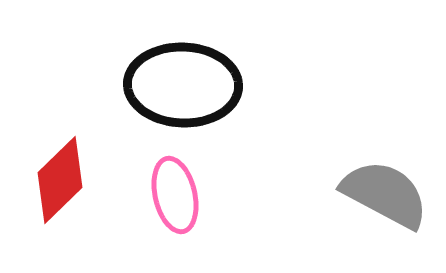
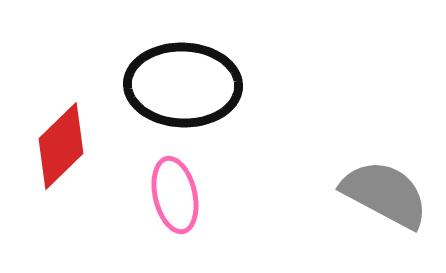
red diamond: moved 1 px right, 34 px up
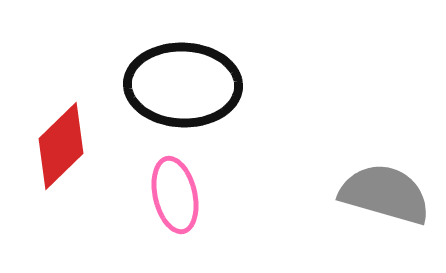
gray semicircle: rotated 12 degrees counterclockwise
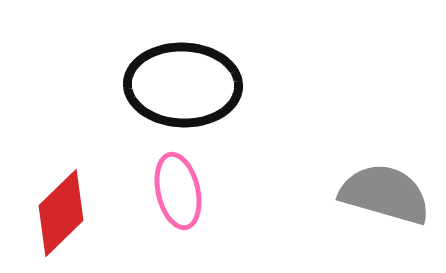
red diamond: moved 67 px down
pink ellipse: moved 3 px right, 4 px up
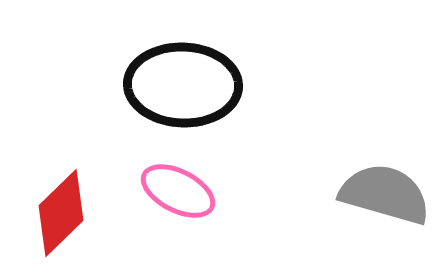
pink ellipse: rotated 50 degrees counterclockwise
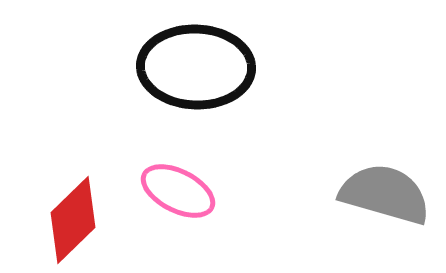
black ellipse: moved 13 px right, 18 px up
red diamond: moved 12 px right, 7 px down
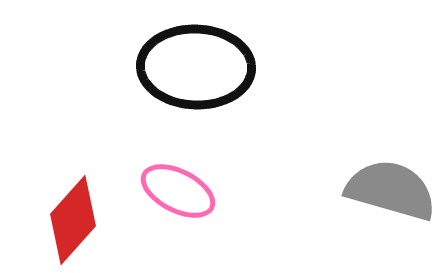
gray semicircle: moved 6 px right, 4 px up
red diamond: rotated 4 degrees counterclockwise
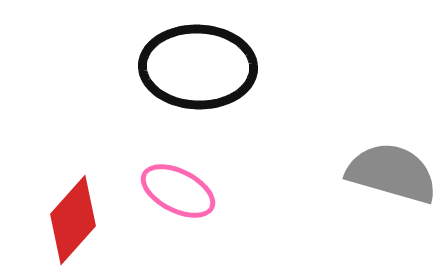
black ellipse: moved 2 px right
gray semicircle: moved 1 px right, 17 px up
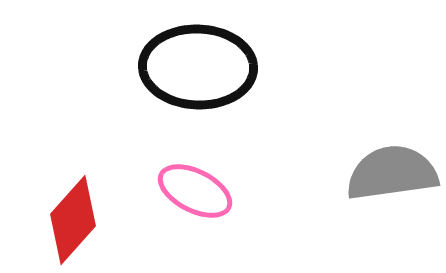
gray semicircle: rotated 24 degrees counterclockwise
pink ellipse: moved 17 px right
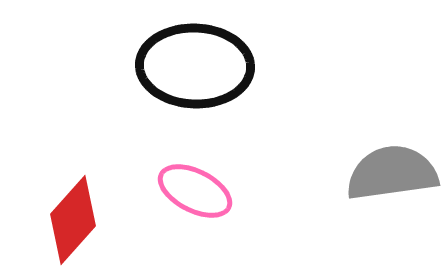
black ellipse: moved 3 px left, 1 px up
